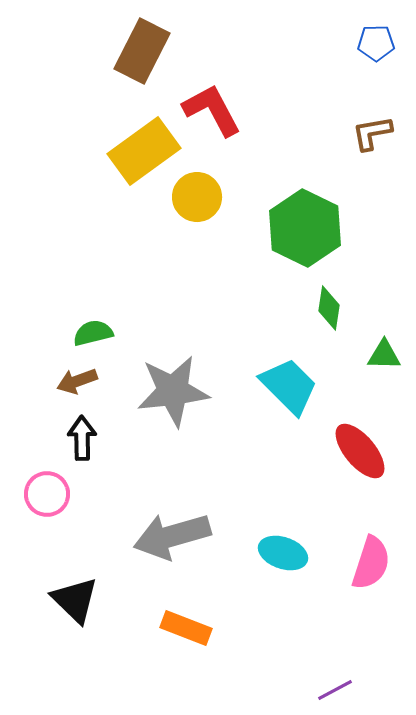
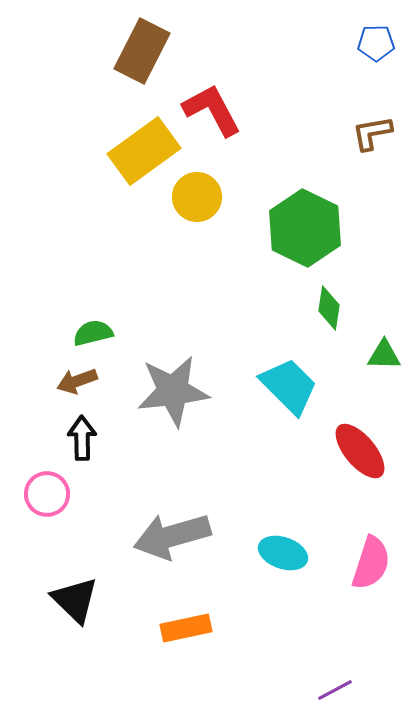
orange rectangle: rotated 33 degrees counterclockwise
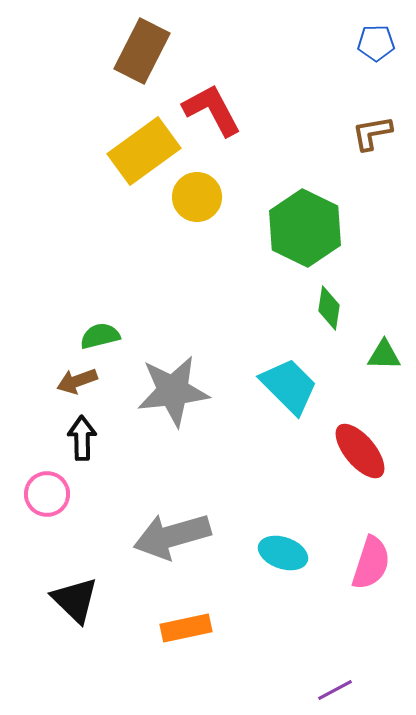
green semicircle: moved 7 px right, 3 px down
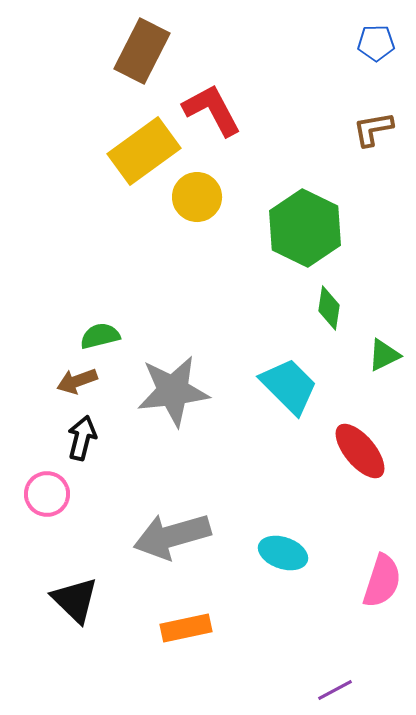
brown L-shape: moved 1 px right, 4 px up
green triangle: rotated 27 degrees counterclockwise
black arrow: rotated 15 degrees clockwise
pink semicircle: moved 11 px right, 18 px down
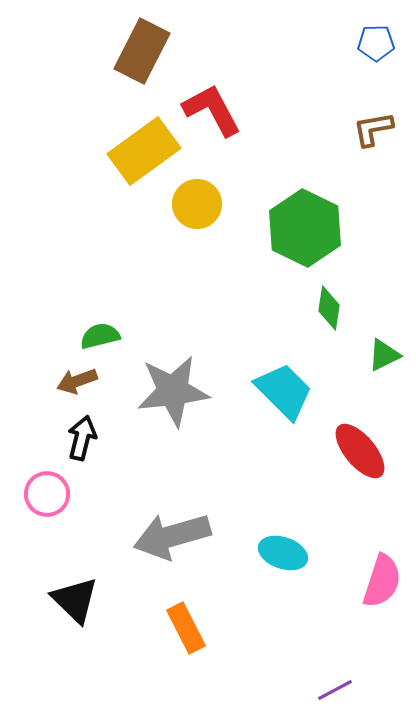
yellow circle: moved 7 px down
cyan trapezoid: moved 5 px left, 5 px down
orange rectangle: rotated 75 degrees clockwise
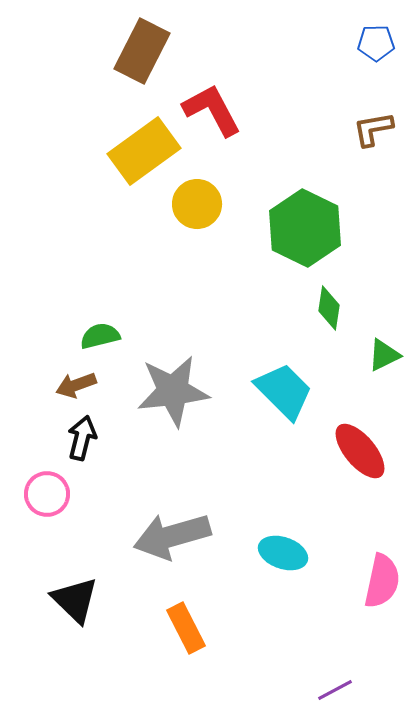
brown arrow: moved 1 px left, 4 px down
pink semicircle: rotated 6 degrees counterclockwise
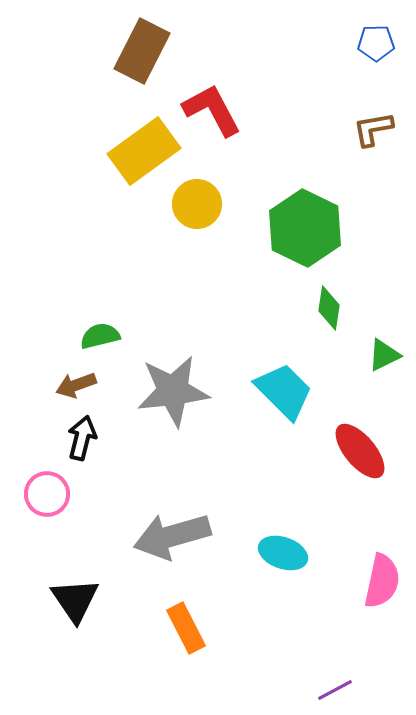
black triangle: rotated 12 degrees clockwise
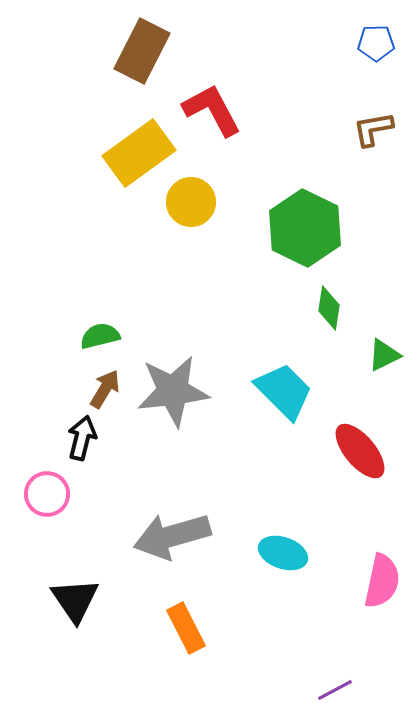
yellow rectangle: moved 5 px left, 2 px down
yellow circle: moved 6 px left, 2 px up
brown arrow: moved 29 px right, 4 px down; rotated 141 degrees clockwise
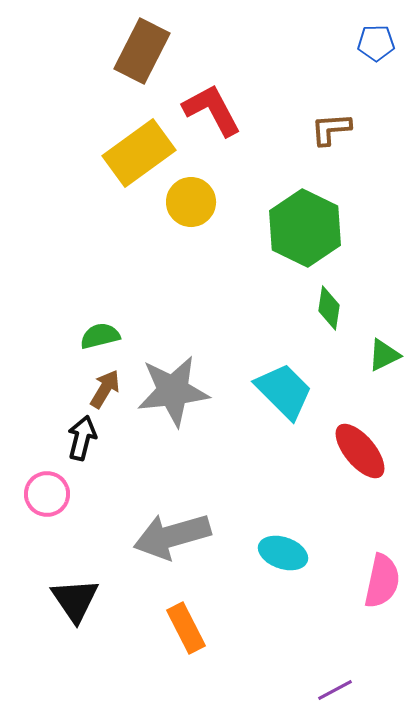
brown L-shape: moved 42 px left; rotated 6 degrees clockwise
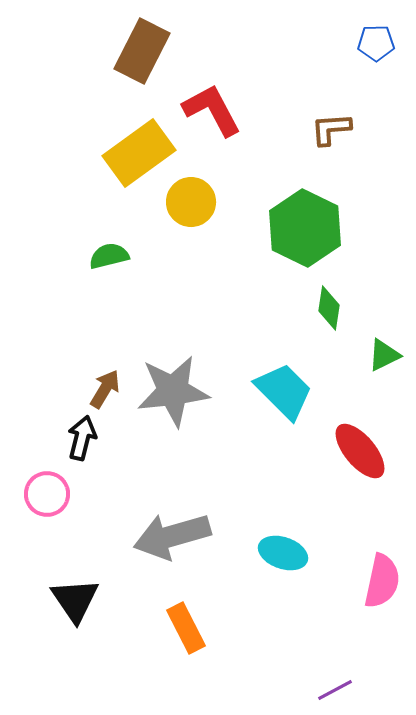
green semicircle: moved 9 px right, 80 px up
